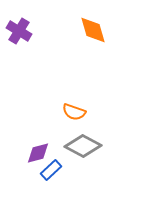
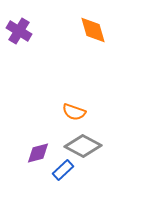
blue rectangle: moved 12 px right
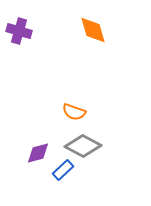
purple cross: rotated 15 degrees counterclockwise
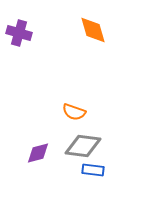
purple cross: moved 2 px down
gray diamond: rotated 21 degrees counterclockwise
blue rectangle: moved 30 px right; rotated 50 degrees clockwise
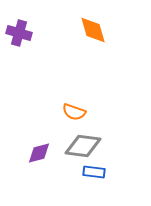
purple diamond: moved 1 px right
blue rectangle: moved 1 px right, 2 px down
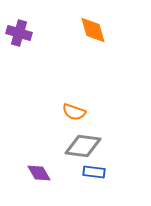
purple diamond: moved 20 px down; rotated 75 degrees clockwise
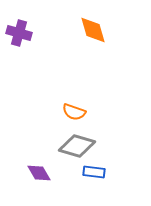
gray diamond: moved 6 px left; rotated 9 degrees clockwise
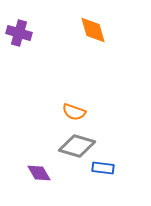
blue rectangle: moved 9 px right, 4 px up
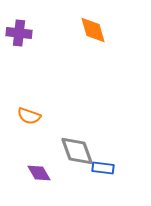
purple cross: rotated 10 degrees counterclockwise
orange semicircle: moved 45 px left, 4 px down
gray diamond: moved 5 px down; rotated 54 degrees clockwise
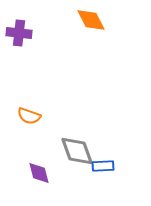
orange diamond: moved 2 px left, 10 px up; rotated 12 degrees counterclockwise
blue rectangle: moved 2 px up; rotated 10 degrees counterclockwise
purple diamond: rotated 15 degrees clockwise
